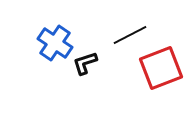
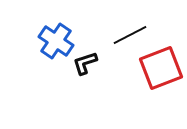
blue cross: moved 1 px right, 2 px up
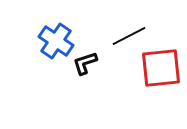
black line: moved 1 px left, 1 px down
red square: rotated 15 degrees clockwise
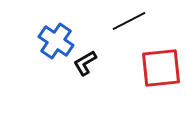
black line: moved 15 px up
black L-shape: rotated 12 degrees counterclockwise
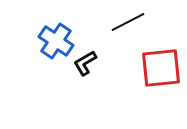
black line: moved 1 px left, 1 px down
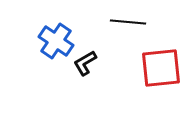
black line: rotated 32 degrees clockwise
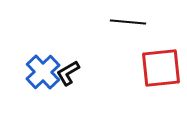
blue cross: moved 13 px left, 31 px down; rotated 12 degrees clockwise
black L-shape: moved 17 px left, 10 px down
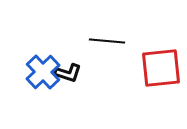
black line: moved 21 px left, 19 px down
black L-shape: rotated 132 degrees counterclockwise
